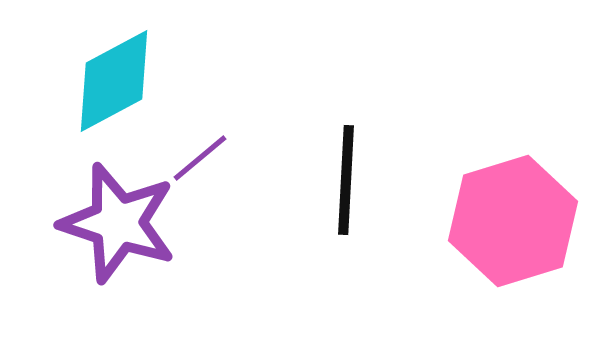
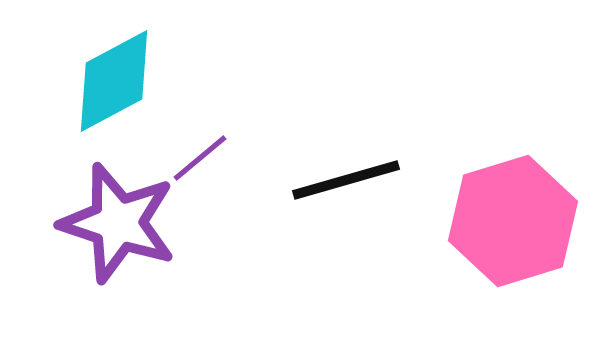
black line: rotated 71 degrees clockwise
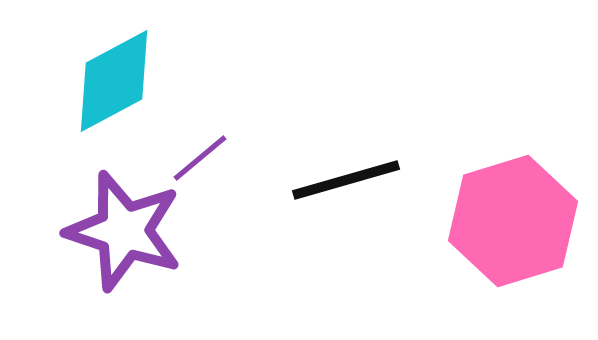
purple star: moved 6 px right, 8 px down
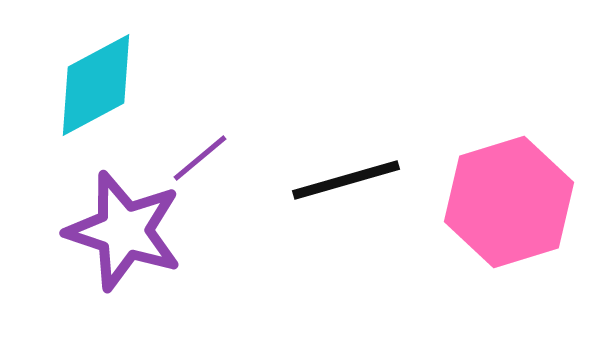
cyan diamond: moved 18 px left, 4 px down
pink hexagon: moved 4 px left, 19 px up
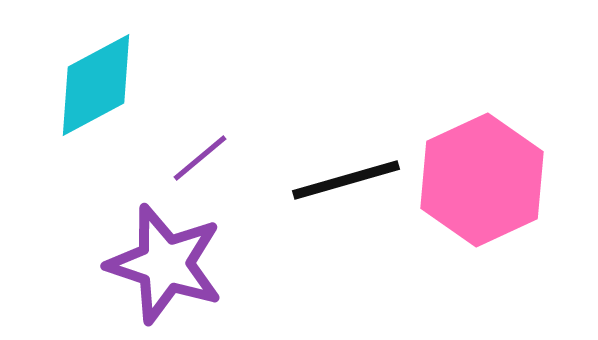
pink hexagon: moved 27 px left, 22 px up; rotated 8 degrees counterclockwise
purple star: moved 41 px right, 33 px down
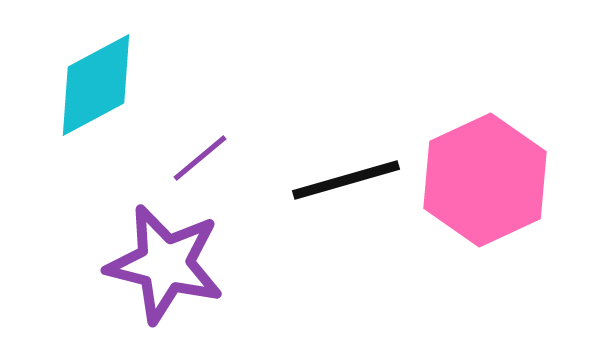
pink hexagon: moved 3 px right
purple star: rotated 4 degrees counterclockwise
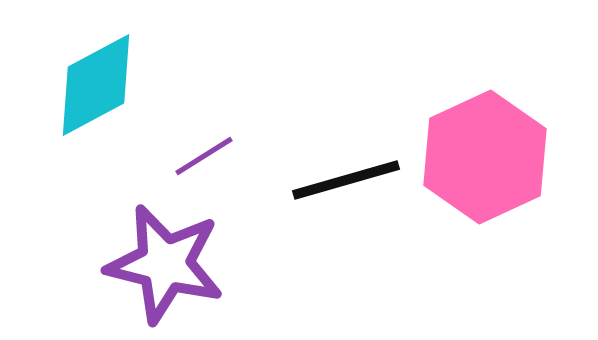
purple line: moved 4 px right, 2 px up; rotated 8 degrees clockwise
pink hexagon: moved 23 px up
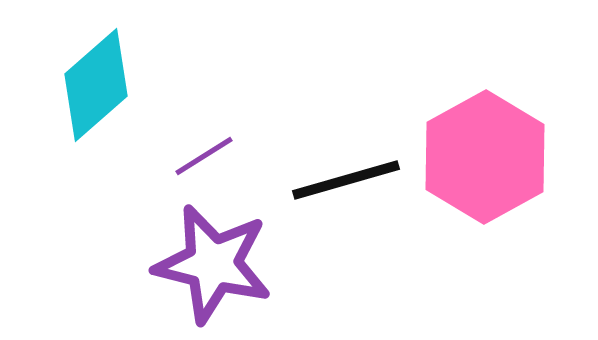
cyan diamond: rotated 13 degrees counterclockwise
pink hexagon: rotated 4 degrees counterclockwise
purple star: moved 48 px right
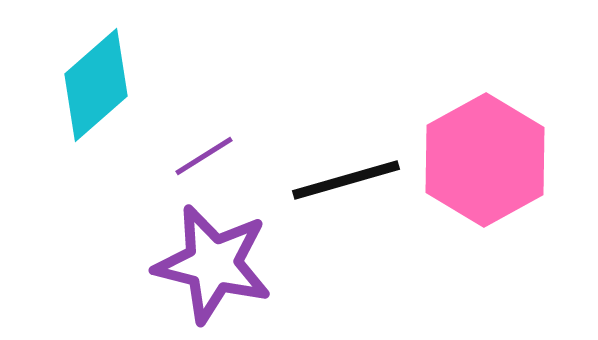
pink hexagon: moved 3 px down
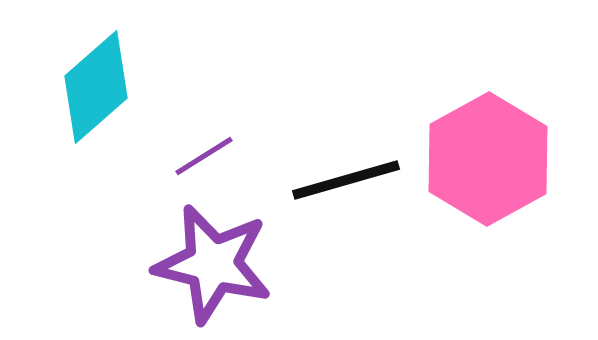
cyan diamond: moved 2 px down
pink hexagon: moved 3 px right, 1 px up
